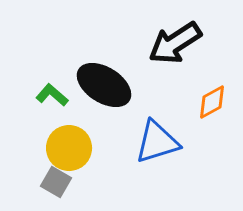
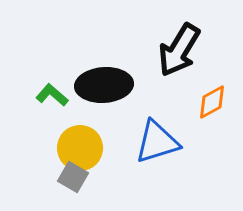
black arrow: moved 4 px right, 7 px down; rotated 26 degrees counterclockwise
black ellipse: rotated 36 degrees counterclockwise
yellow circle: moved 11 px right
gray square: moved 17 px right, 5 px up
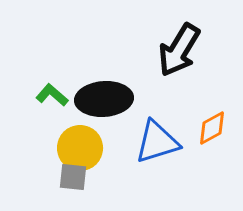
black ellipse: moved 14 px down
orange diamond: moved 26 px down
gray square: rotated 24 degrees counterclockwise
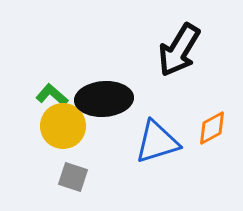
yellow circle: moved 17 px left, 22 px up
gray square: rotated 12 degrees clockwise
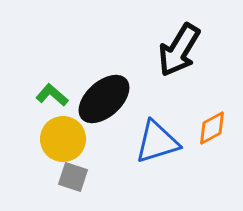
black ellipse: rotated 38 degrees counterclockwise
yellow circle: moved 13 px down
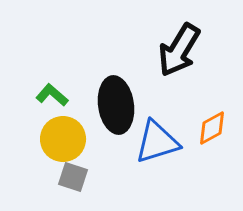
black ellipse: moved 12 px right, 6 px down; rotated 56 degrees counterclockwise
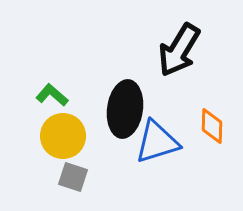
black ellipse: moved 9 px right, 4 px down; rotated 16 degrees clockwise
orange diamond: moved 2 px up; rotated 60 degrees counterclockwise
yellow circle: moved 3 px up
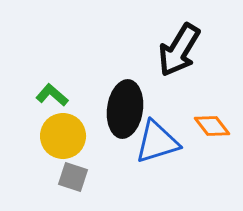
orange diamond: rotated 39 degrees counterclockwise
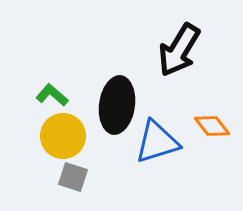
black ellipse: moved 8 px left, 4 px up
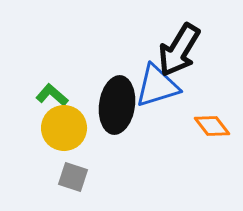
yellow circle: moved 1 px right, 8 px up
blue triangle: moved 56 px up
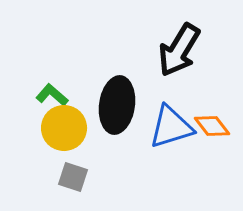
blue triangle: moved 14 px right, 41 px down
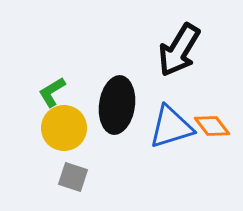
green L-shape: moved 3 px up; rotated 72 degrees counterclockwise
